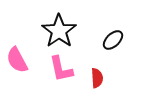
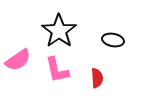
black ellipse: rotated 55 degrees clockwise
pink semicircle: moved 1 px right; rotated 96 degrees counterclockwise
pink L-shape: moved 4 px left, 1 px down
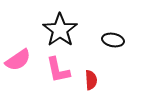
black star: moved 1 px right, 1 px up
pink L-shape: moved 1 px right
red semicircle: moved 6 px left, 2 px down
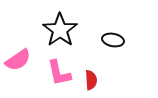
pink L-shape: moved 1 px right, 3 px down
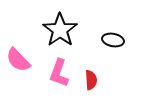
pink semicircle: rotated 80 degrees clockwise
pink L-shape: rotated 32 degrees clockwise
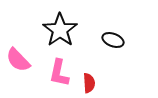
black ellipse: rotated 10 degrees clockwise
pink L-shape: rotated 8 degrees counterclockwise
red semicircle: moved 2 px left, 3 px down
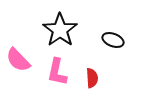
pink L-shape: moved 2 px left, 1 px up
red semicircle: moved 3 px right, 5 px up
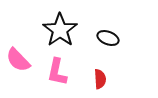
black ellipse: moved 5 px left, 2 px up
red semicircle: moved 8 px right, 1 px down
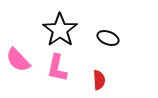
pink L-shape: moved 4 px up
red semicircle: moved 1 px left, 1 px down
